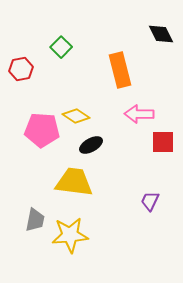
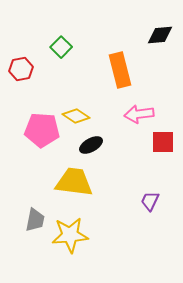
black diamond: moved 1 px left, 1 px down; rotated 68 degrees counterclockwise
pink arrow: rotated 8 degrees counterclockwise
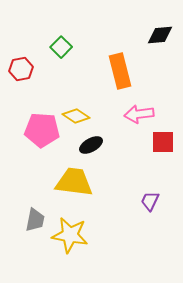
orange rectangle: moved 1 px down
yellow star: rotated 15 degrees clockwise
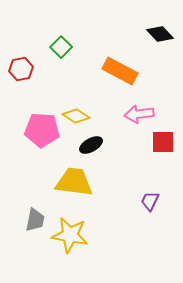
black diamond: moved 1 px up; rotated 52 degrees clockwise
orange rectangle: rotated 48 degrees counterclockwise
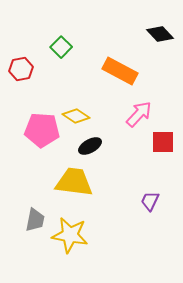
pink arrow: rotated 140 degrees clockwise
black ellipse: moved 1 px left, 1 px down
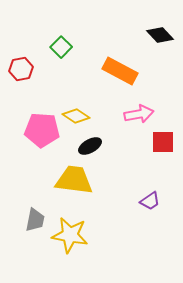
black diamond: moved 1 px down
pink arrow: rotated 36 degrees clockwise
yellow trapezoid: moved 2 px up
purple trapezoid: rotated 150 degrees counterclockwise
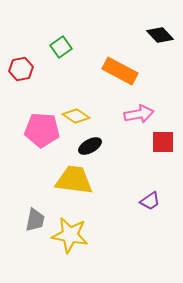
green square: rotated 10 degrees clockwise
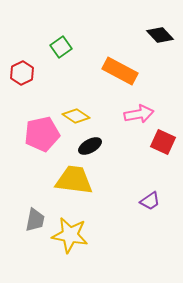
red hexagon: moved 1 px right, 4 px down; rotated 15 degrees counterclockwise
pink pentagon: moved 4 px down; rotated 16 degrees counterclockwise
red square: rotated 25 degrees clockwise
